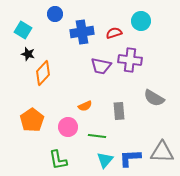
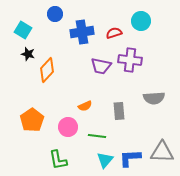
orange diamond: moved 4 px right, 3 px up
gray semicircle: rotated 35 degrees counterclockwise
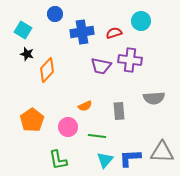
black star: moved 1 px left
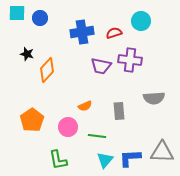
blue circle: moved 15 px left, 4 px down
cyan square: moved 6 px left, 17 px up; rotated 30 degrees counterclockwise
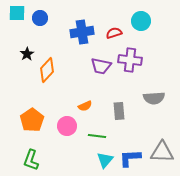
black star: rotated 24 degrees clockwise
pink circle: moved 1 px left, 1 px up
green L-shape: moved 27 px left; rotated 30 degrees clockwise
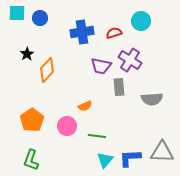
purple cross: rotated 25 degrees clockwise
gray semicircle: moved 2 px left, 1 px down
gray rectangle: moved 24 px up
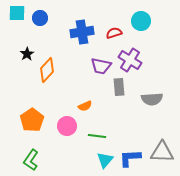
green L-shape: rotated 15 degrees clockwise
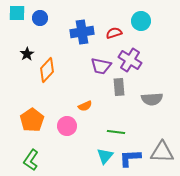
green line: moved 19 px right, 4 px up
cyan triangle: moved 4 px up
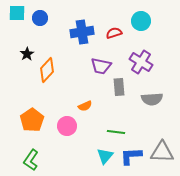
purple cross: moved 11 px right, 2 px down
blue L-shape: moved 1 px right, 2 px up
